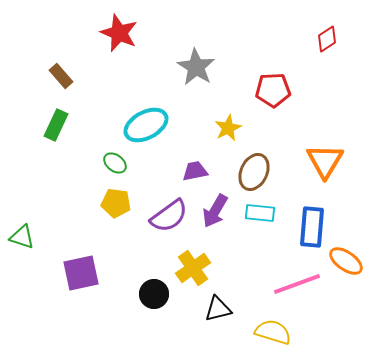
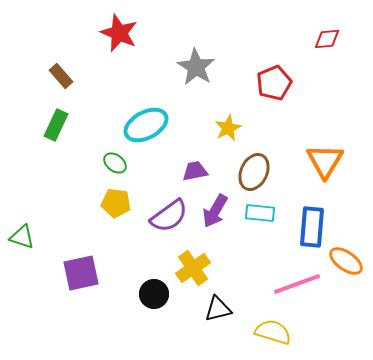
red diamond: rotated 28 degrees clockwise
red pentagon: moved 1 px right, 7 px up; rotated 20 degrees counterclockwise
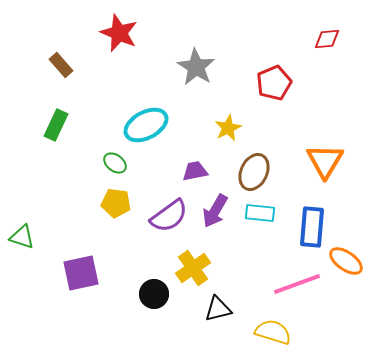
brown rectangle: moved 11 px up
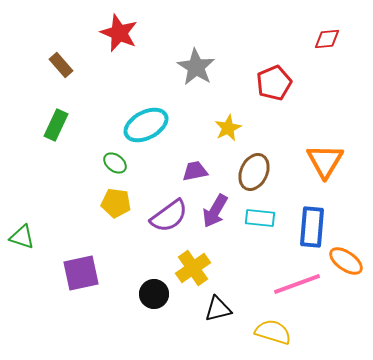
cyan rectangle: moved 5 px down
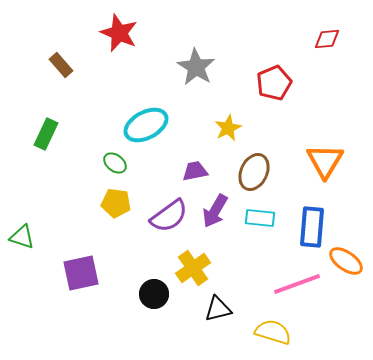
green rectangle: moved 10 px left, 9 px down
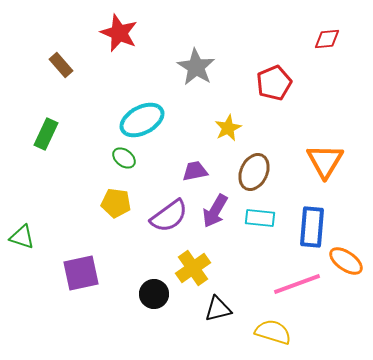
cyan ellipse: moved 4 px left, 5 px up
green ellipse: moved 9 px right, 5 px up
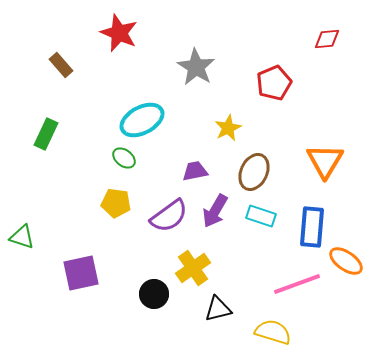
cyan rectangle: moved 1 px right, 2 px up; rotated 12 degrees clockwise
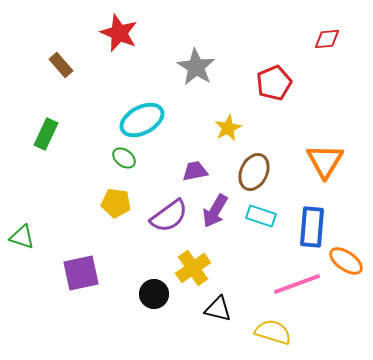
black triangle: rotated 28 degrees clockwise
